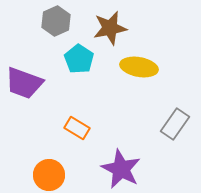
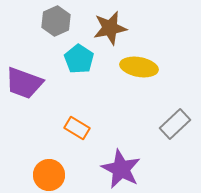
gray rectangle: rotated 12 degrees clockwise
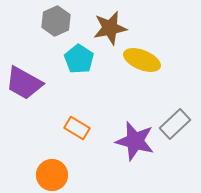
yellow ellipse: moved 3 px right, 7 px up; rotated 12 degrees clockwise
purple trapezoid: rotated 9 degrees clockwise
purple star: moved 14 px right, 28 px up; rotated 12 degrees counterclockwise
orange circle: moved 3 px right
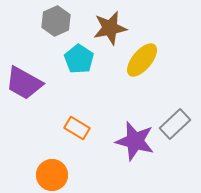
yellow ellipse: rotated 72 degrees counterclockwise
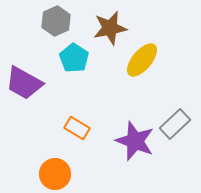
cyan pentagon: moved 5 px left, 1 px up
purple star: rotated 6 degrees clockwise
orange circle: moved 3 px right, 1 px up
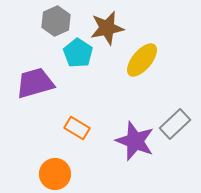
brown star: moved 3 px left
cyan pentagon: moved 4 px right, 5 px up
purple trapezoid: moved 11 px right; rotated 135 degrees clockwise
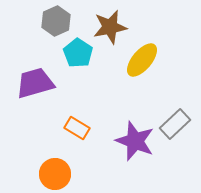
brown star: moved 3 px right, 1 px up
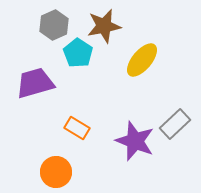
gray hexagon: moved 2 px left, 4 px down
brown star: moved 6 px left, 1 px up
orange circle: moved 1 px right, 2 px up
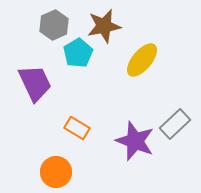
cyan pentagon: rotated 8 degrees clockwise
purple trapezoid: rotated 81 degrees clockwise
